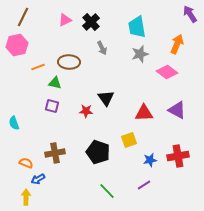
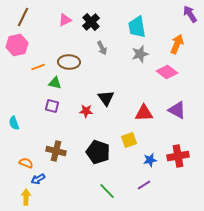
brown cross: moved 1 px right, 2 px up; rotated 24 degrees clockwise
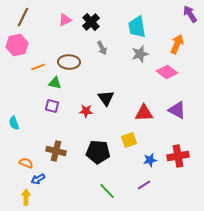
black pentagon: rotated 15 degrees counterclockwise
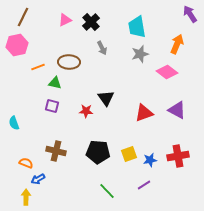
red triangle: rotated 18 degrees counterclockwise
yellow square: moved 14 px down
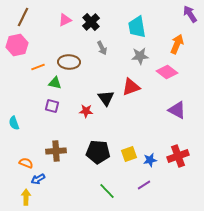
gray star: moved 2 px down; rotated 12 degrees clockwise
red triangle: moved 13 px left, 26 px up
brown cross: rotated 18 degrees counterclockwise
red cross: rotated 10 degrees counterclockwise
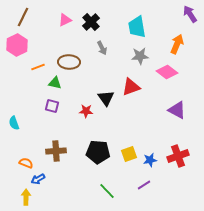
pink hexagon: rotated 15 degrees counterclockwise
